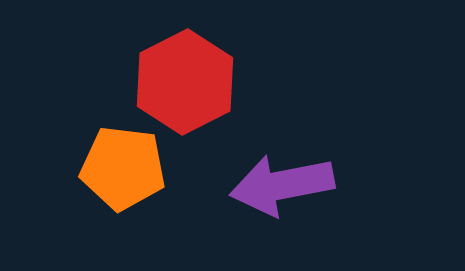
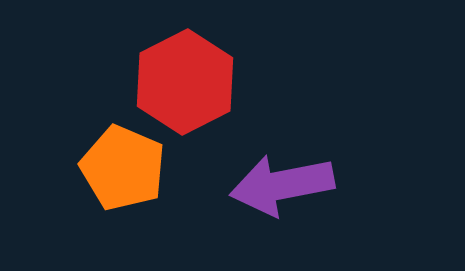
orange pentagon: rotated 16 degrees clockwise
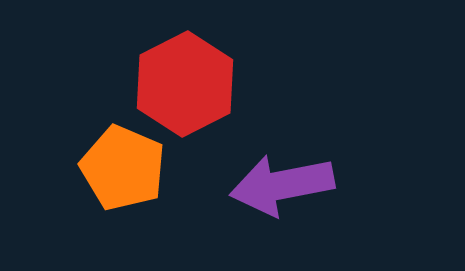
red hexagon: moved 2 px down
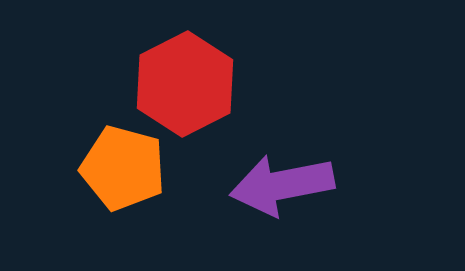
orange pentagon: rotated 8 degrees counterclockwise
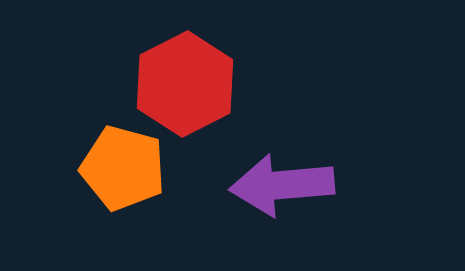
purple arrow: rotated 6 degrees clockwise
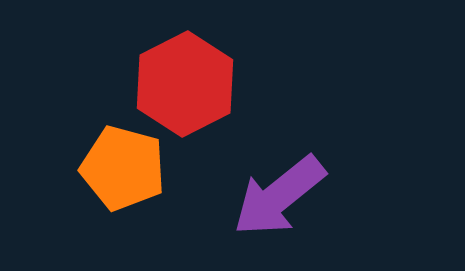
purple arrow: moved 3 px left, 11 px down; rotated 34 degrees counterclockwise
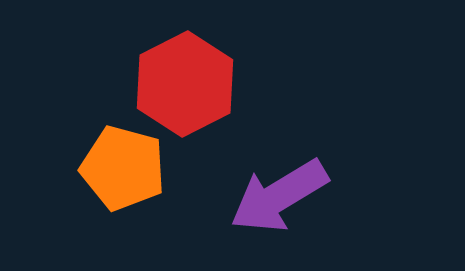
purple arrow: rotated 8 degrees clockwise
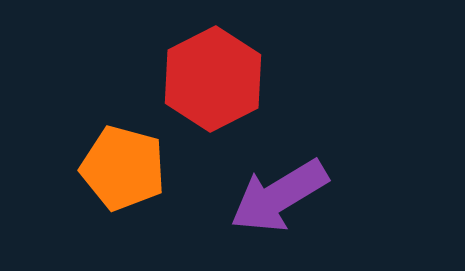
red hexagon: moved 28 px right, 5 px up
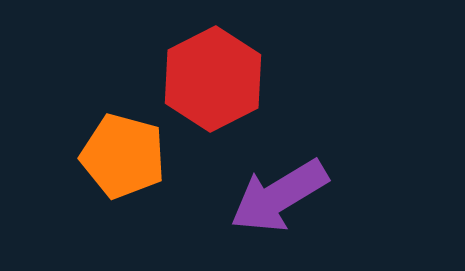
orange pentagon: moved 12 px up
